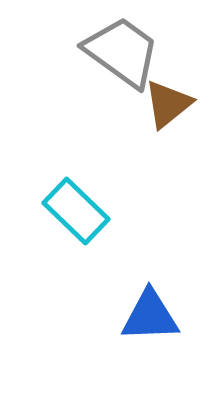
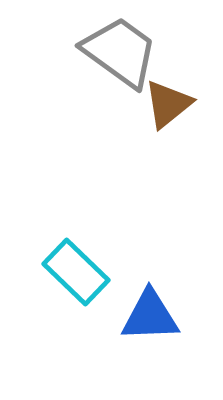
gray trapezoid: moved 2 px left
cyan rectangle: moved 61 px down
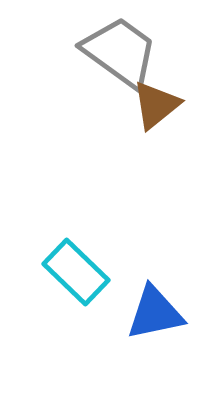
brown triangle: moved 12 px left, 1 px down
blue triangle: moved 5 px right, 3 px up; rotated 10 degrees counterclockwise
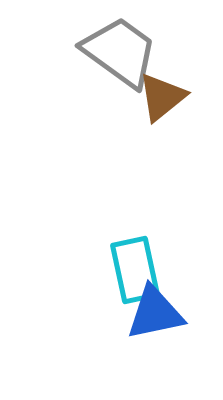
brown triangle: moved 6 px right, 8 px up
cyan rectangle: moved 59 px right, 2 px up; rotated 34 degrees clockwise
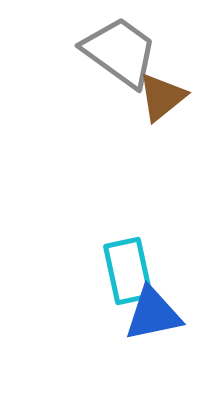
cyan rectangle: moved 7 px left, 1 px down
blue triangle: moved 2 px left, 1 px down
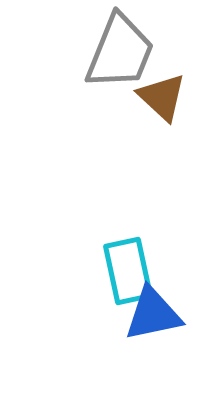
gray trapezoid: rotated 76 degrees clockwise
brown triangle: rotated 38 degrees counterclockwise
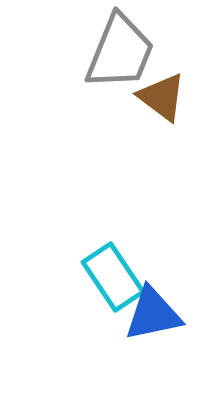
brown triangle: rotated 6 degrees counterclockwise
cyan rectangle: moved 15 px left, 6 px down; rotated 22 degrees counterclockwise
